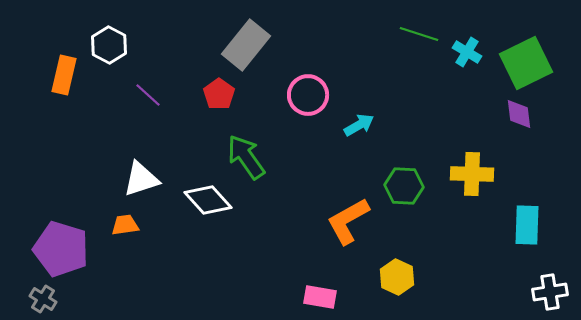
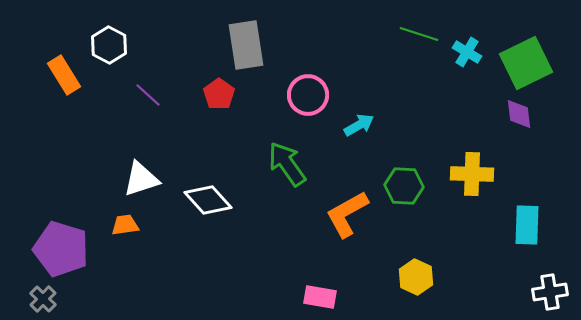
gray rectangle: rotated 48 degrees counterclockwise
orange rectangle: rotated 45 degrees counterclockwise
green arrow: moved 41 px right, 7 px down
orange L-shape: moved 1 px left, 7 px up
yellow hexagon: moved 19 px right
gray cross: rotated 12 degrees clockwise
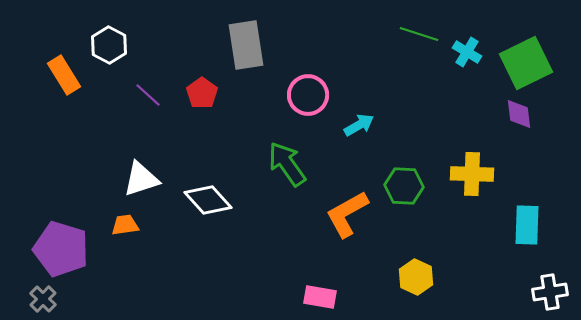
red pentagon: moved 17 px left, 1 px up
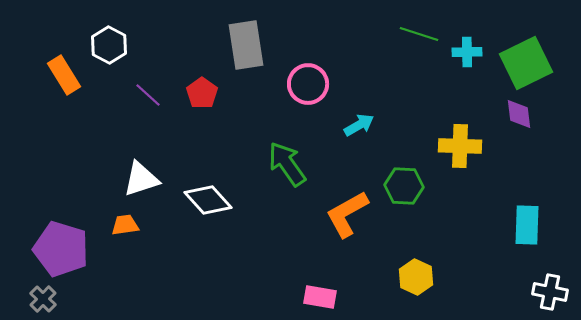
cyan cross: rotated 32 degrees counterclockwise
pink circle: moved 11 px up
yellow cross: moved 12 px left, 28 px up
white cross: rotated 20 degrees clockwise
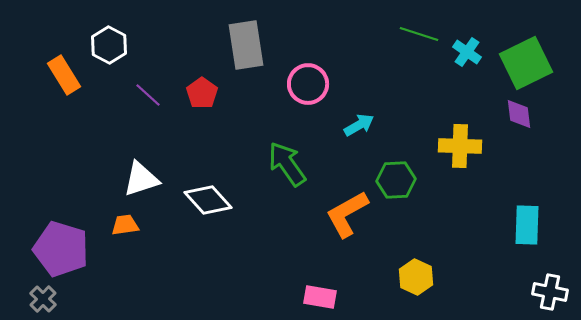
cyan cross: rotated 36 degrees clockwise
green hexagon: moved 8 px left, 6 px up; rotated 6 degrees counterclockwise
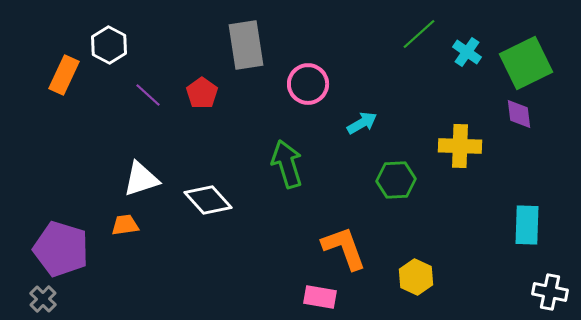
green line: rotated 60 degrees counterclockwise
orange rectangle: rotated 57 degrees clockwise
cyan arrow: moved 3 px right, 2 px up
green arrow: rotated 18 degrees clockwise
orange L-shape: moved 3 px left, 34 px down; rotated 99 degrees clockwise
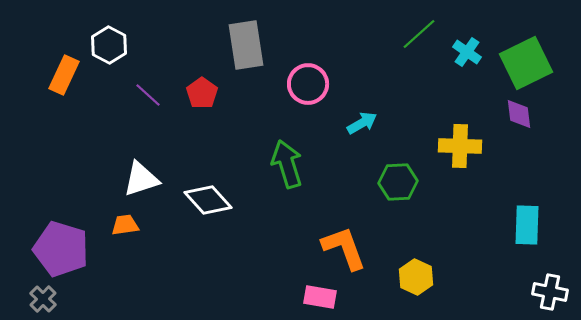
green hexagon: moved 2 px right, 2 px down
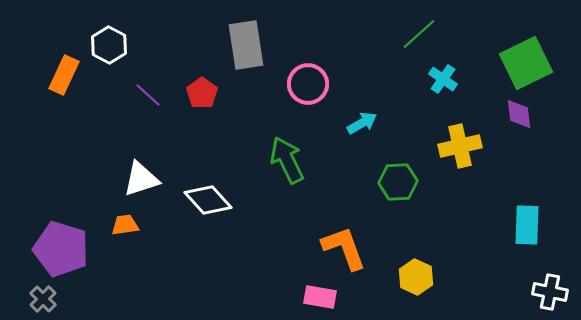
cyan cross: moved 24 px left, 27 px down
yellow cross: rotated 15 degrees counterclockwise
green arrow: moved 4 px up; rotated 9 degrees counterclockwise
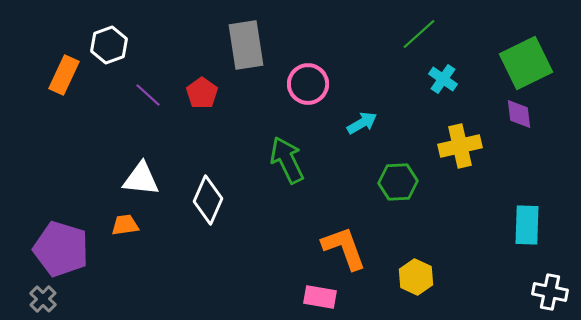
white hexagon: rotated 12 degrees clockwise
white triangle: rotated 24 degrees clockwise
white diamond: rotated 66 degrees clockwise
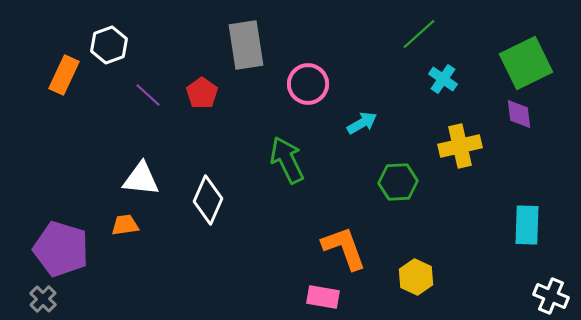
white cross: moved 1 px right, 4 px down; rotated 12 degrees clockwise
pink rectangle: moved 3 px right
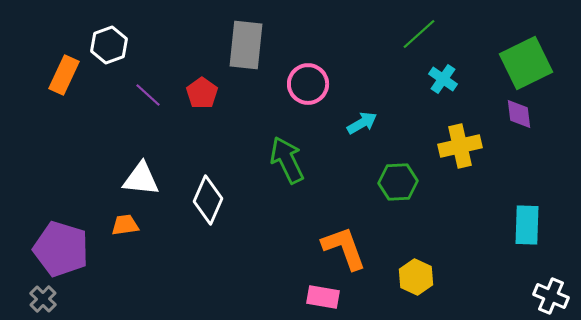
gray rectangle: rotated 15 degrees clockwise
